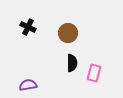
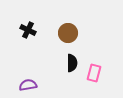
black cross: moved 3 px down
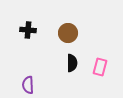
black cross: rotated 21 degrees counterclockwise
pink rectangle: moved 6 px right, 6 px up
purple semicircle: rotated 84 degrees counterclockwise
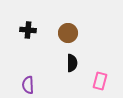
pink rectangle: moved 14 px down
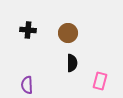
purple semicircle: moved 1 px left
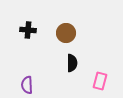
brown circle: moved 2 px left
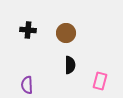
black semicircle: moved 2 px left, 2 px down
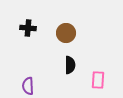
black cross: moved 2 px up
pink rectangle: moved 2 px left, 1 px up; rotated 12 degrees counterclockwise
purple semicircle: moved 1 px right, 1 px down
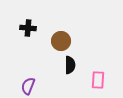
brown circle: moved 5 px left, 8 px down
purple semicircle: rotated 24 degrees clockwise
